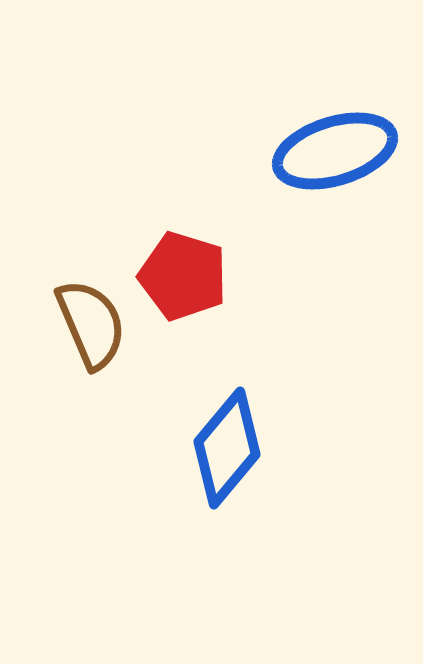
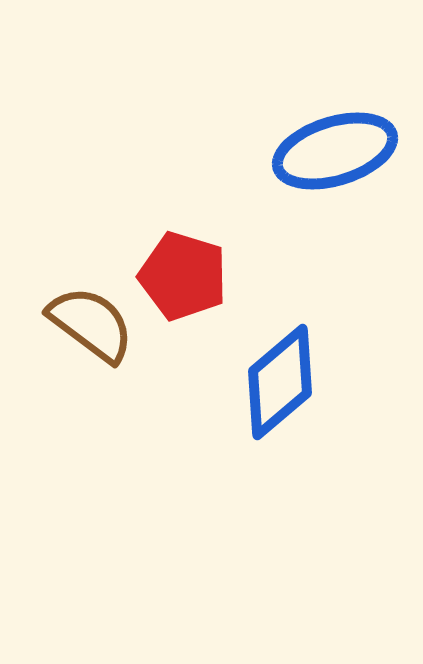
brown semicircle: rotated 30 degrees counterclockwise
blue diamond: moved 53 px right, 66 px up; rotated 10 degrees clockwise
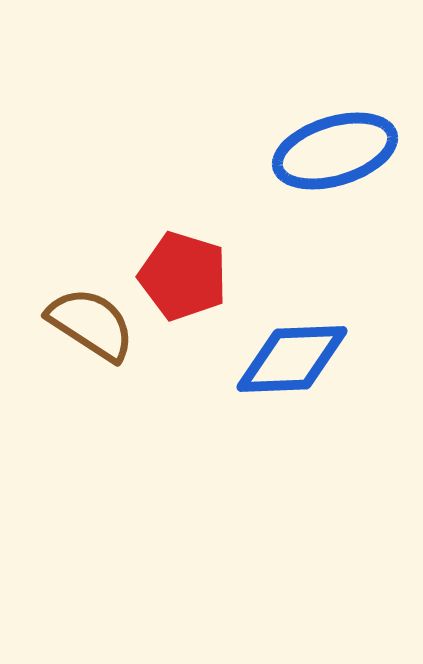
brown semicircle: rotated 4 degrees counterclockwise
blue diamond: moved 12 px right, 23 px up; rotated 38 degrees clockwise
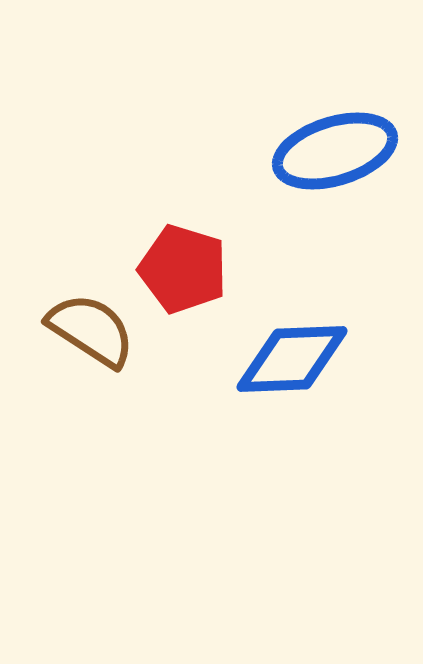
red pentagon: moved 7 px up
brown semicircle: moved 6 px down
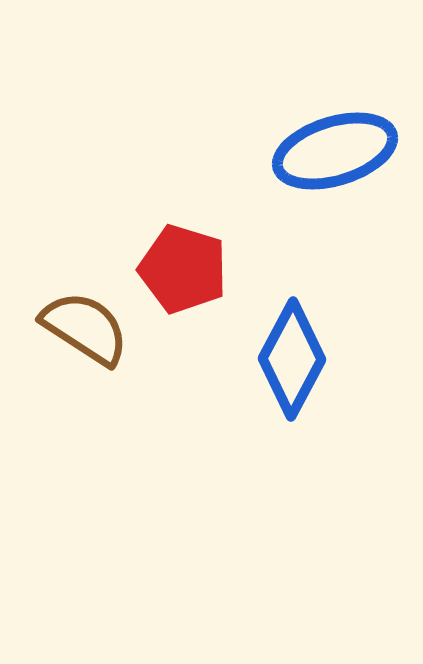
brown semicircle: moved 6 px left, 2 px up
blue diamond: rotated 60 degrees counterclockwise
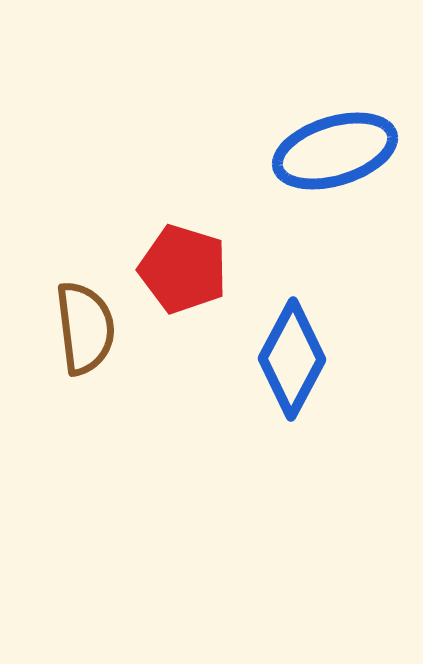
brown semicircle: rotated 50 degrees clockwise
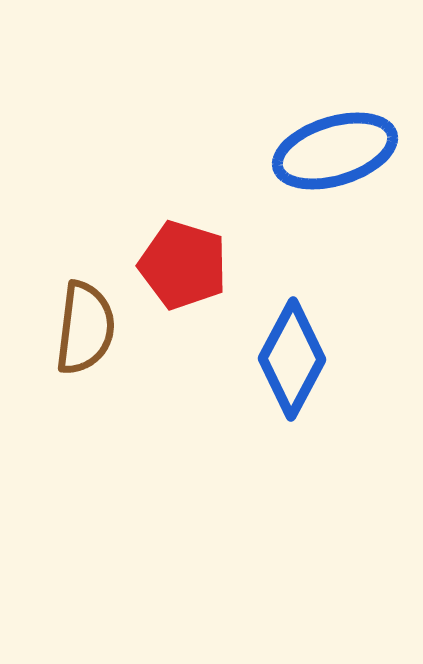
red pentagon: moved 4 px up
brown semicircle: rotated 14 degrees clockwise
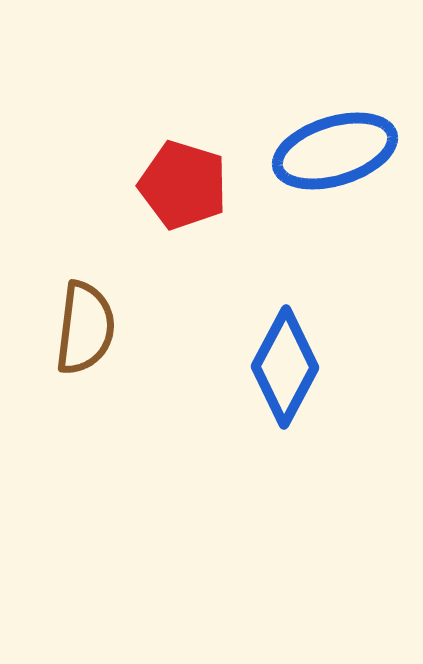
red pentagon: moved 80 px up
blue diamond: moved 7 px left, 8 px down
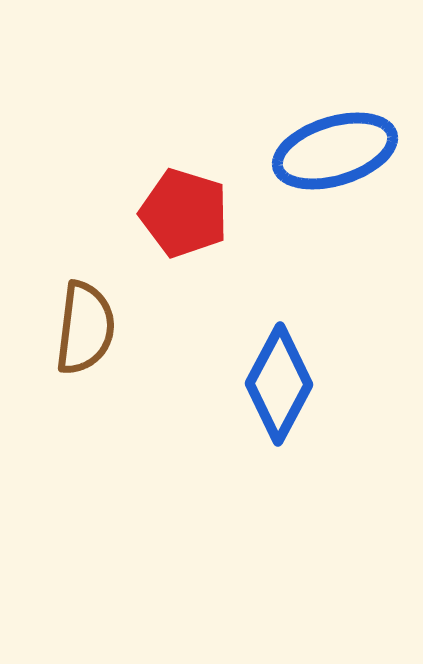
red pentagon: moved 1 px right, 28 px down
blue diamond: moved 6 px left, 17 px down
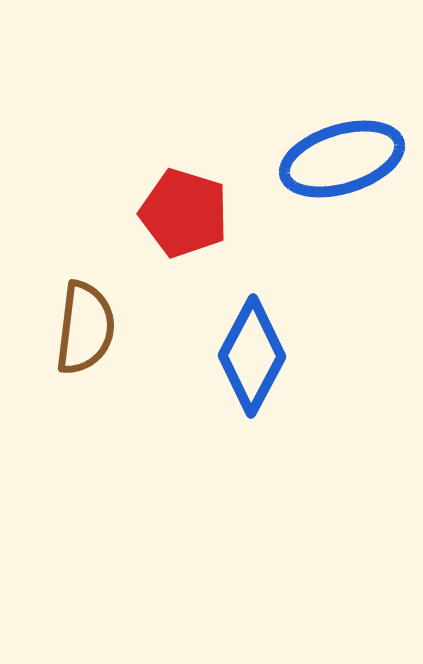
blue ellipse: moved 7 px right, 8 px down
blue diamond: moved 27 px left, 28 px up
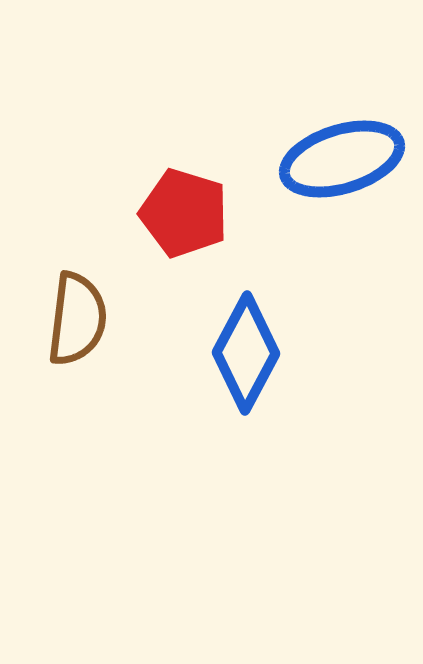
brown semicircle: moved 8 px left, 9 px up
blue diamond: moved 6 px left, 3 px up
